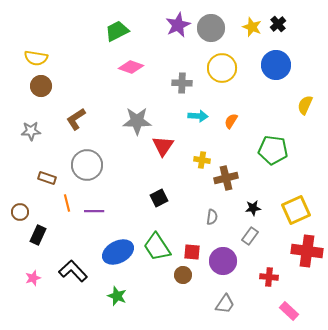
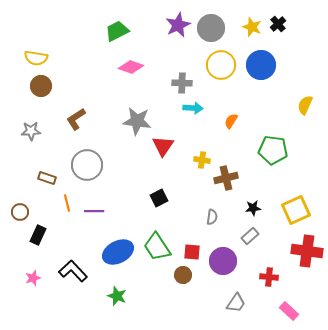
blue circle at (276, 65): moved 15 px left
yellow circle at (222, 68): moved 1 px left, 3 px up
cyan arrow at (198, 116): moved 5 px left, 8 px up
gray star at (137, 121): rotated 8 degrees clockwise
gray rectangle at (250, 236): rotated 12 degrees clockwise
gray trapezoid at (225, 304): moved 11 px right, 1 px up
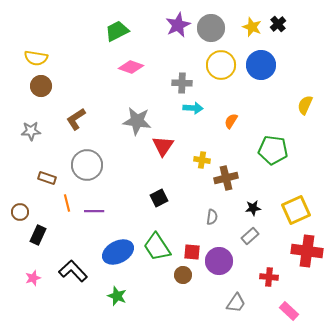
purple circle at (223, 261): moved 4 px left
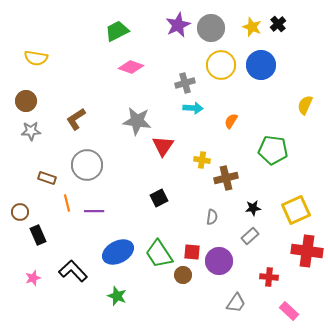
gray cross at (182, 83): moved 3 px right; rotated 18 degrees counterclockwise
brown circle at (41, 86): moved 15 px left, 15 px down
black rectangle at (38, 235): rotated 48 degrees counterclockwise
green trapezoid at (157, 247): moved 2 px right, 7 px down
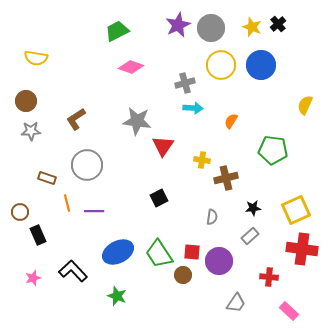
red cross at (307, 251): moved 5 px left, 2 px up
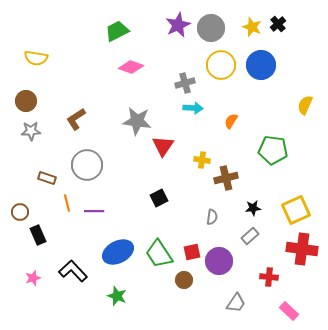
red square at (192, 252): rotated 18 degrees counterclockwise
brown circle at (183, 275): moved 1 px right, 5 px down
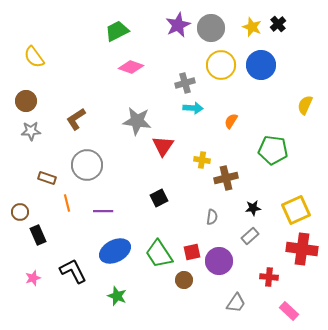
yellow semicircle at (36, 58): moved 2 px left, 1 px up; rotated 45 degrees clockwise
purple line at (94, 211): moved 9 px right
blue ellipse at (118, 252): moved 3 px left, 1 px up
black L-shape at (73, 271): rotated 16 degrees clockwise
